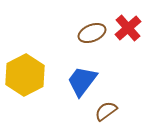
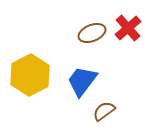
yellow hexagon: moved 5 px right
brown semicircle: moved 2 px left
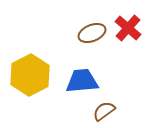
red cross: rotated 8 degrees counterclockwise
blue trapezoid: rotated 48 degrees clockwise
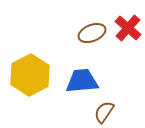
brown semicircle: moved 1 px down; rotated 20 degrees counterclockwise
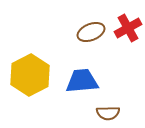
red cross: rotated 20 degrees clockwise
brown ellipse: moved 1 px left, 1 px up
brown semicircle: moved 4 px right, 1 px down; rotated 125 degrees counterclockwise
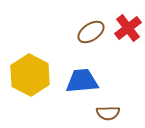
red cross: rotated 8 degrees counterclockwise
brown ellipse: rotated 12 degrees counterclockwise
yellow hexagon: rotated 6 degrees counterclockwise
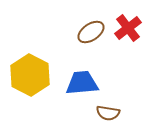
blue trapezoid: moved 2 px down
brown semicircle: rotated 10 degrees clockwise
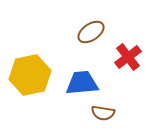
red cross: moved 29 px down
yellow hexagon: rotated 21 degrees clockwise
brown semicircle: moved 5 px left
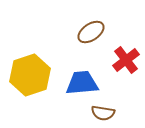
red cross: moved 2 px left, 3 px down
yellow hexagon: rotated 6 degrees counterclockwise
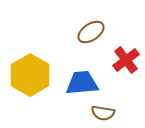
yellow hexagon: rotated 12 degrees counterclockwise
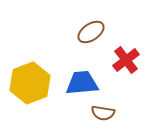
yellow hexagon: moved 8 px down; rotated 9 degrees clockwise
